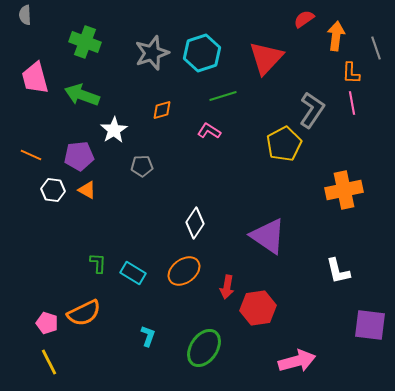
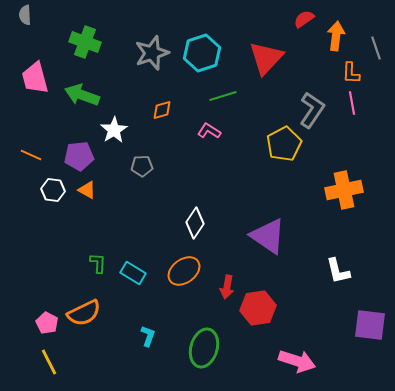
pink pentagon: rotated 10 degrees clockwise
green ellipse: rotated 18 degrees counterclockwise
pink arrow: rotated 33 degrees clockwise
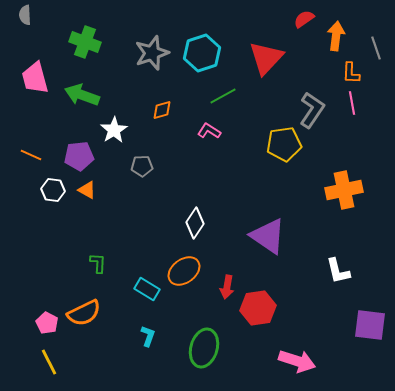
green line: rotated 12 degrees counterclockwise
yellow pentagon: rotated 20 degrees clockwise
cyan rectangle: moved 14 px right, 16 px down
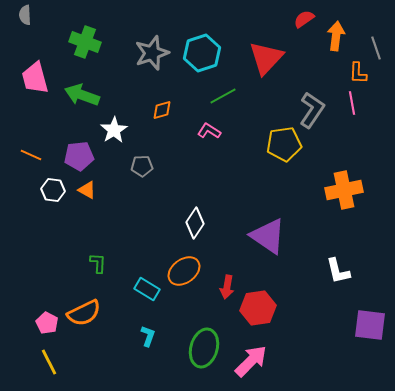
orange L-shape: moved 7 px right
pink arrow: moved 46 px left; rotated 63 degrees counterclockwise
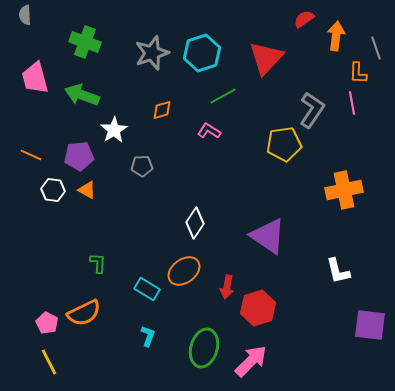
red hexagon: rotated 8 degrees counterclockwise
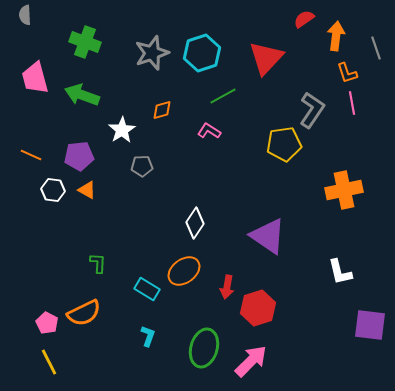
orange L-shape: moved 11 px left; rotated 20 degrees counterclockwise
white star: moved 8 px right
white L-shape: moved 2 px right, 1 px down
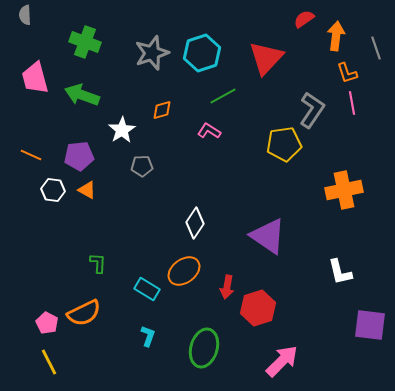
pink arrow: moved 31 px right
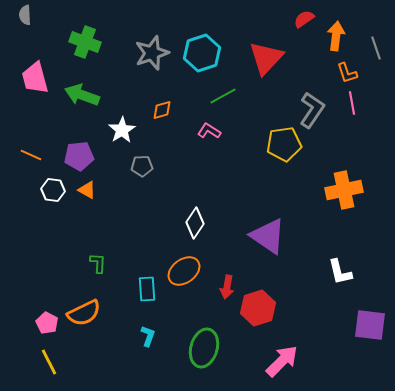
cyan rectangle: rotated 55 degrees clockwise
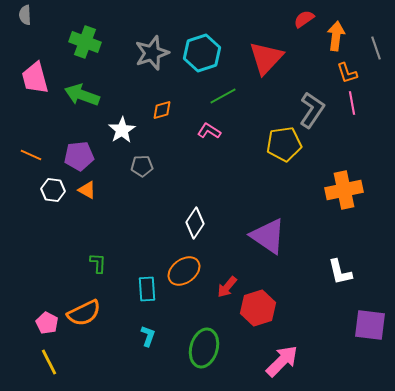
red arrow: rotated 30 degrees clockwise
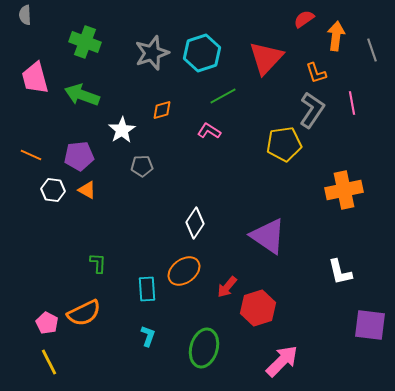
gray line: moved 4 px left, 2 px down
orange L-shape: moved 31 px left
